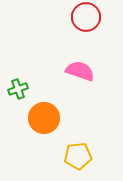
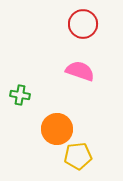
red circle: moved 3 px left, 7 px down
green cross: moved 2 px right, 6 px down; rotated 30 degrees clockwise
orange circle: moved 13 px right, 11 px down
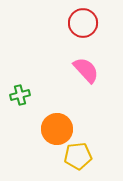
red circle: moved 1 px up
pink semicircle: moved 6 px right, 1 px up; rotated 28 degrees clockwise
green cross: rotated 24 degrees counterclockwise
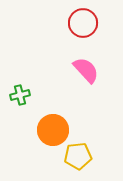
orange circle: moved 4 px left, 1 px down
